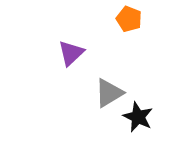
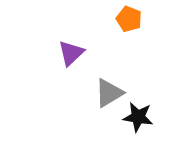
black star: rotated 16 degrees counterclockwise
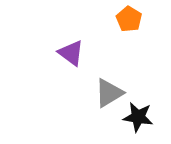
orange pentagon: rotated 10 degrees clockwise
purple triangle: rotated 40 degrees counterclockwise
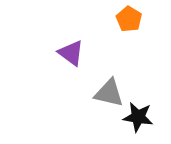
gray triangle: rotated 44 degrees clockwise
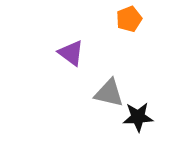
orange pentagon: rotated 20 degrees clockwise
black star: rotated 12 degrees counterclockwise
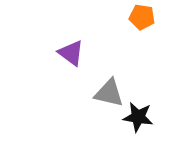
orange pentagon: moved 13 px right, 2 px up; rotated 30 degrees clockwise
black star: rotated 12 degrees clockwise
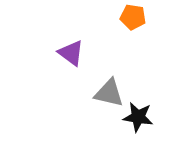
orange pentagon: moved 9 px left
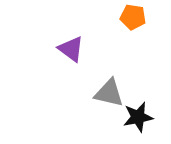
purple triangle: moved 4 px up
black star: rotated 20 degrees counterclockwise
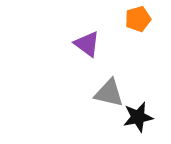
orange pentagon: moved 5 px right, 2 px down; rotated 25 degrees counterclockwise
purple triangle: moved 16 px right, 5 px up
